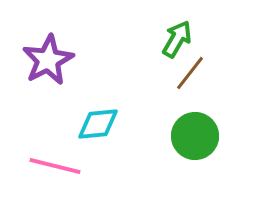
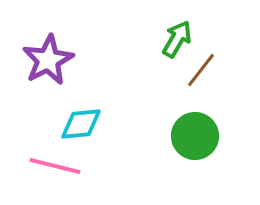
brown line: moved 11 px right, 3 px up
cyan diamond: moved 17 px left
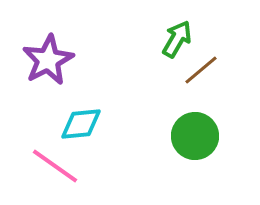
brown line: rotated 12 degrees clockwise
pink line: rotated 21 degrees clockwise
